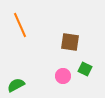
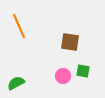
orange line: moved 1 px left, 1 px down
green square: moved 2 px left, 2 px down; rotated 16 degrees counterclockwise
green semicircle: moved 2 px up
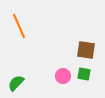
brown square: moved 16 px right, 8 px down
green square: moved 1 px right, 3 px down
green semicircle: rotated 18 degrees counterclockwise
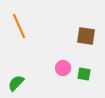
brown square: moved 14 px up
pink circle: moved 8 px up
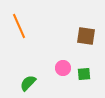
green square: rotated 16 degrees counterclockwise
green semicircle: moved 12 px right
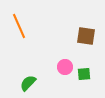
pink circle: moved 2 px right, 1 px up
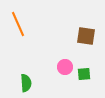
orange line: moved 1 px left, 2 px up
green semicircle: moved 2 px left; rotated 132 degrees clockwise
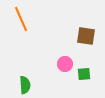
orange line: moved 3 px right, 5 px up
pink circle: moved 3 px up
green semicircle: moved 1 px left, 2 px down
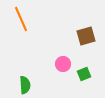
brown square: rotated 24 degrees counterclockwise
pink circle: moved 2 px left
green square: rotated 16 degrees counterclockwise
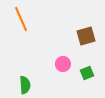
green square: moved 3 px right, 1 px up
